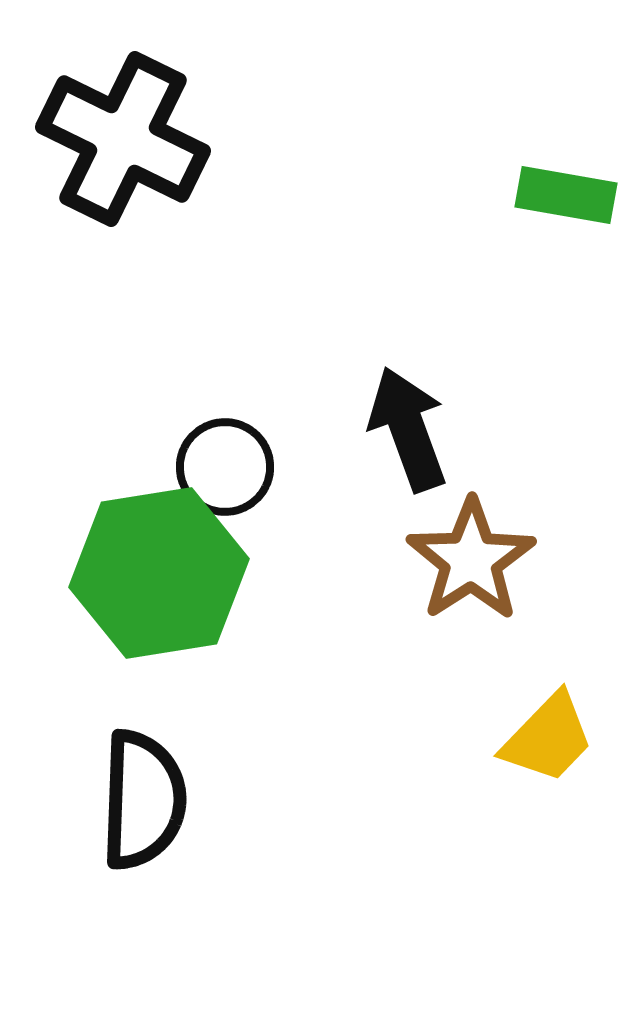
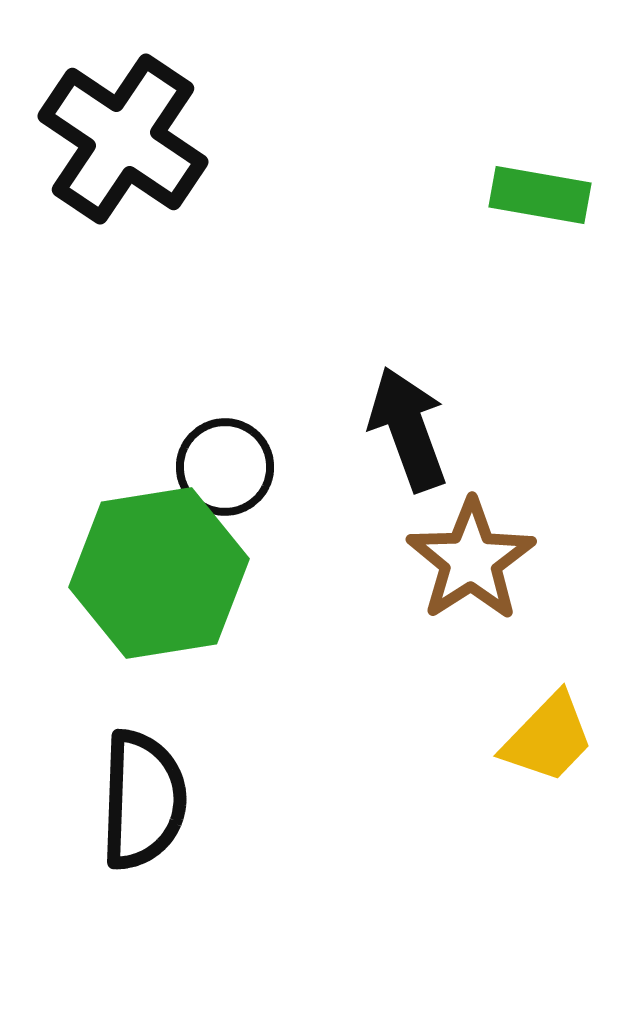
black cross: rotated 8 degrees clockwise
green rectangle: moved 26 px left
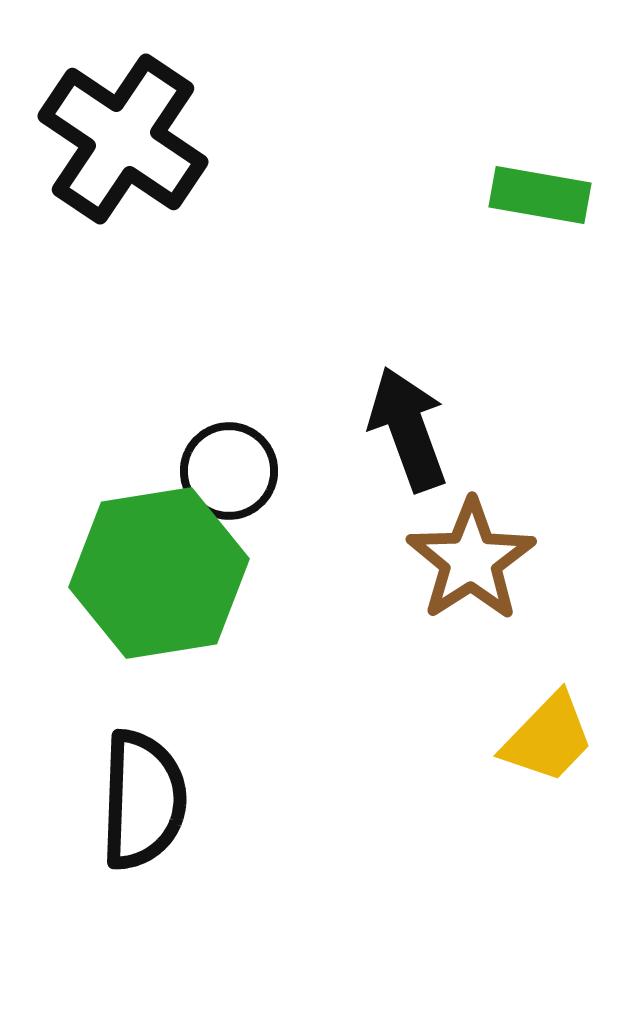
black circle: moved 4 px right, 4 px down
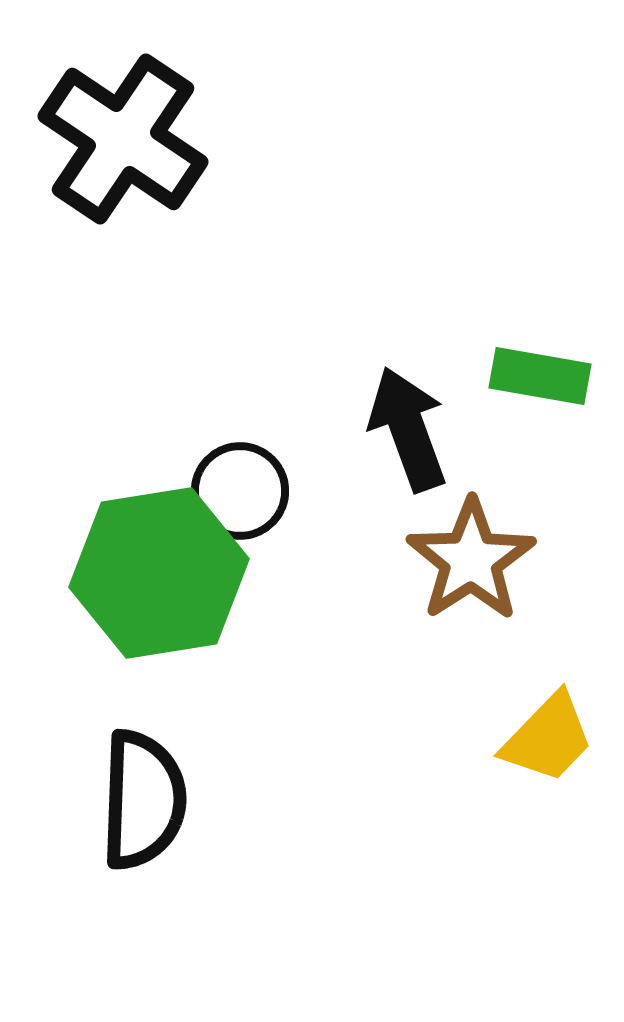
green rectangle: moved 181 px down
black circle: moved 11 px right, 20 px down
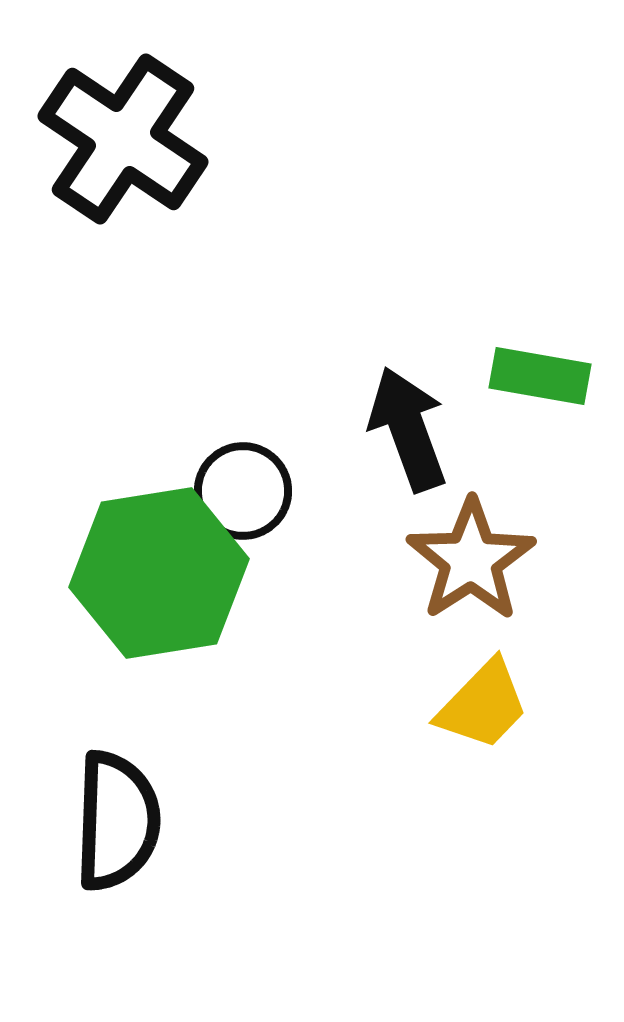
black circle: moved 3 px right
yellow trapezoid: moved 65 px left, 33 px up
black semicircle: moved 26 px left, 21 px down
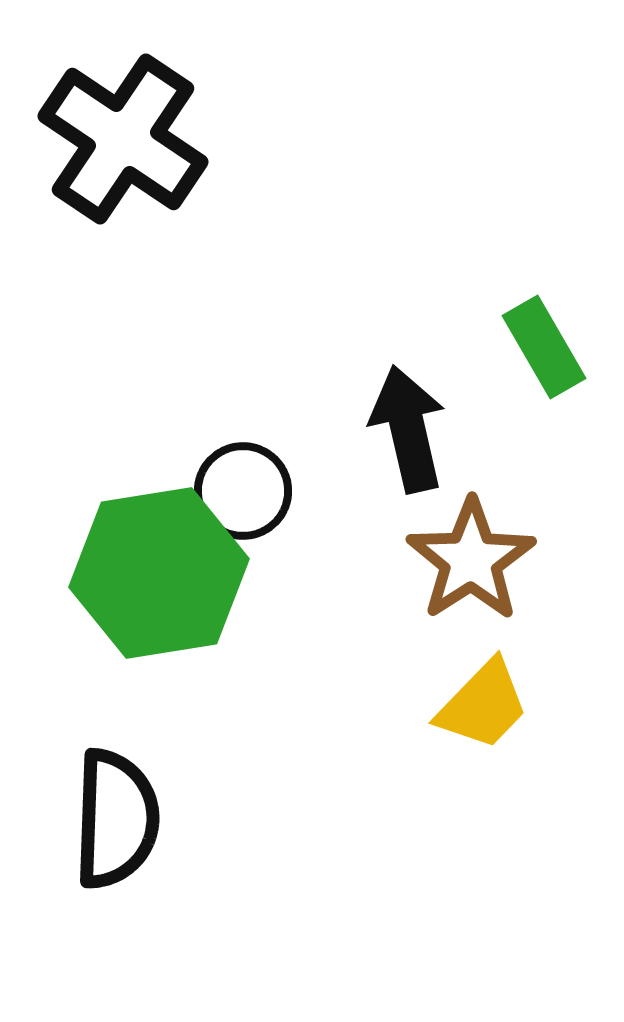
green rectangle: moved 4 px right, 29 px up; rotated 50 degrees clockwise
black arrow: rotated 7 degrees clockwise
black semicircle: moved 1 px left, 2 px up
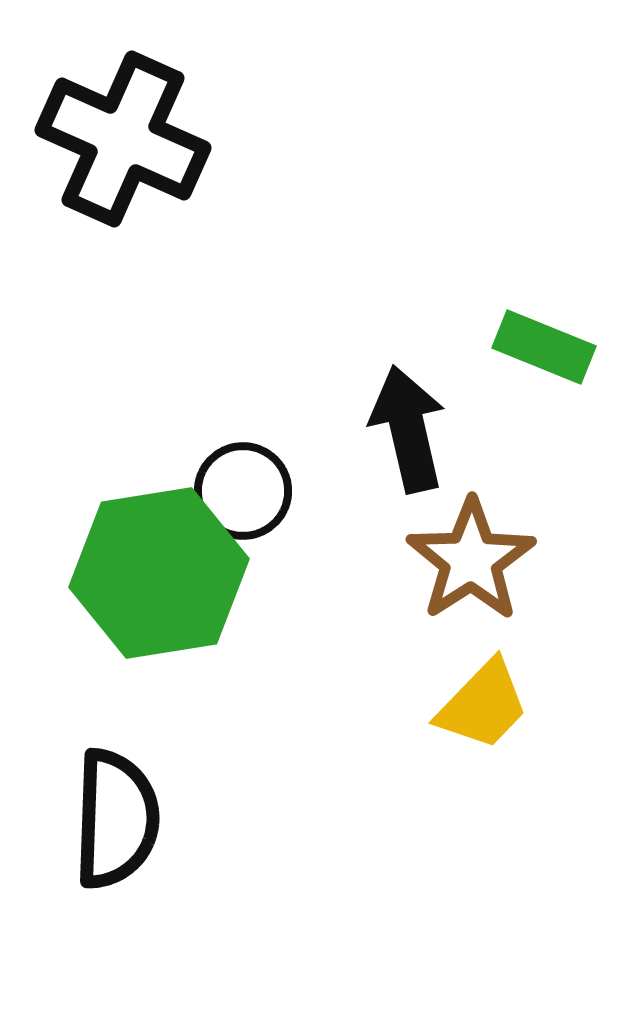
black cross: rotated 10 degrees counterclockwise
green rectangle: rotated 38 degrees counterclockwise
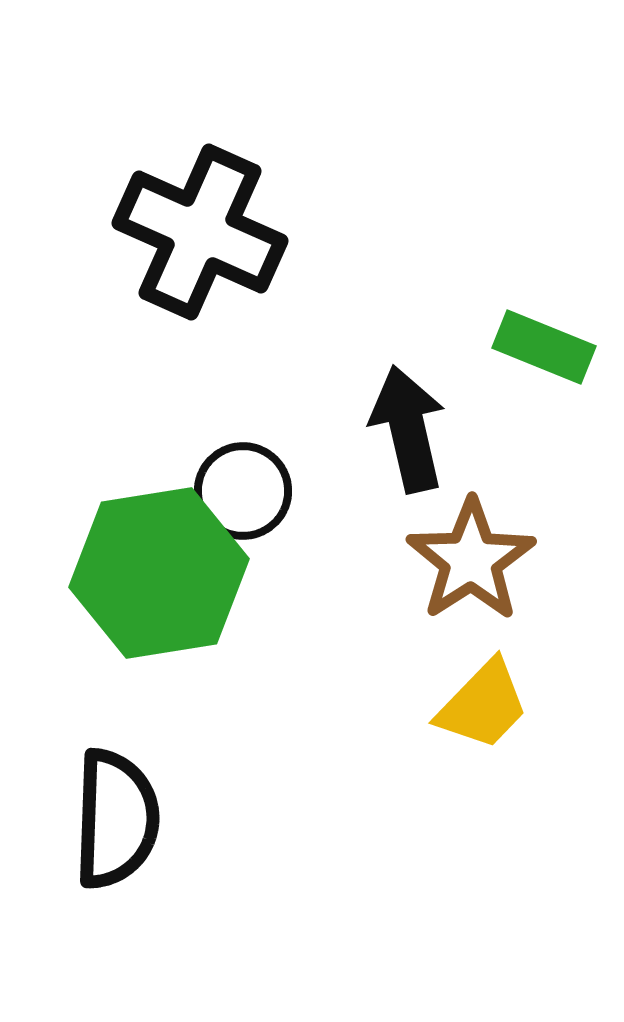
black cross: moved 77 px right, 93 px down
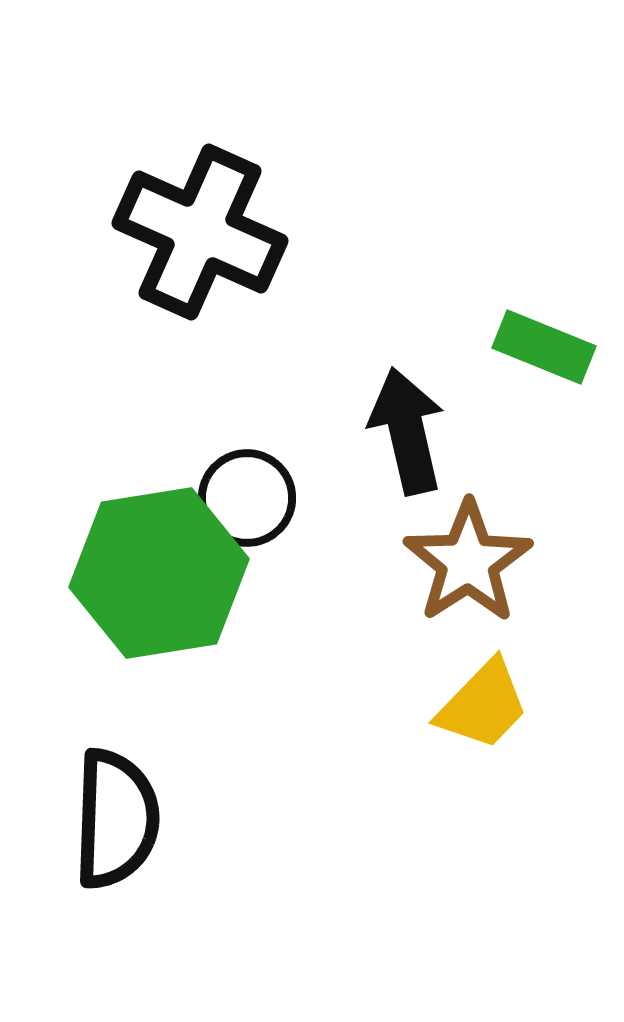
black arrow: moved 1 px left, 2 px down
black circle: moved 4 px right, 7 px down
brown star: moved 3 px left, 2 px down
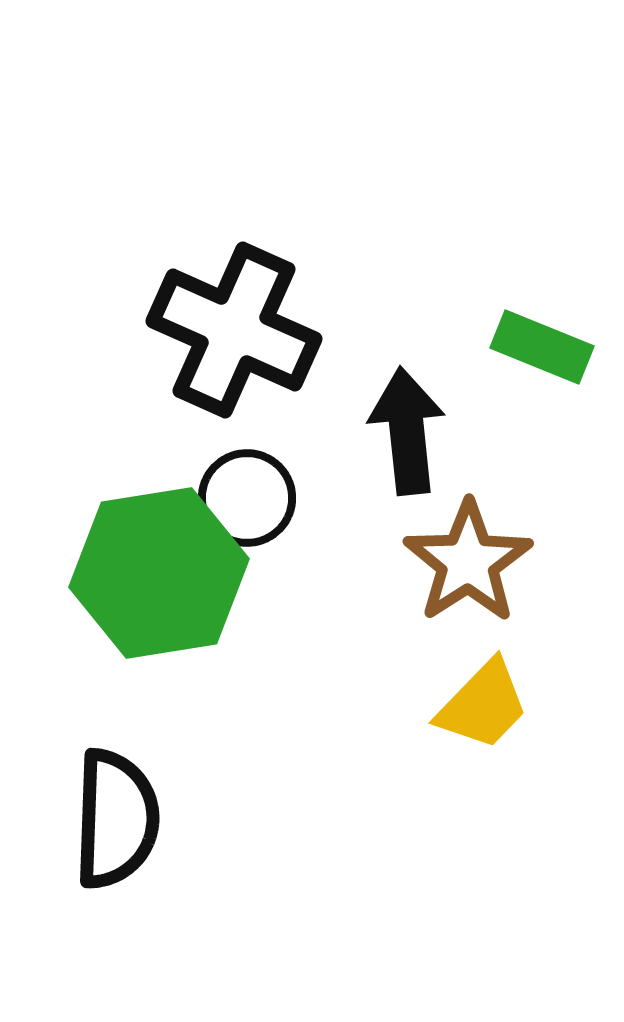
black cross: moved 34 px right, 98 px down
green rectangle: moved 2 px left
black arrow: rotated 7 degrees clockwise
